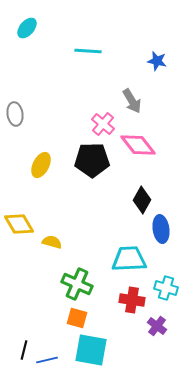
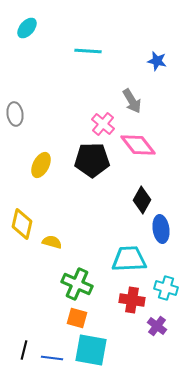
yellow diamond: moved 3 px right; rotated 44 degrees clockwise
blue line: moved 5 px right, 2 px up; rotated 20 degrees clockwise
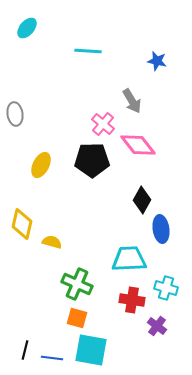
black line: moved 1 px right
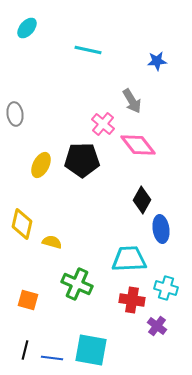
cyan line: moved 1 px up; rotated 8 degrees clockwise
blue star: rotated 18 degrees counterclockwise
black pentagon: moved 10 px left
orange square: moved 49 px left, 18 px up
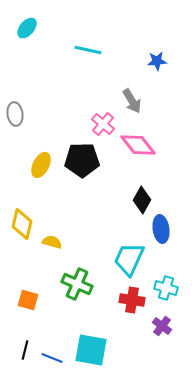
cyan trapezoid: rotated 63 degrees counterclockwise
purple cross: moved 5 px right
blue line: rotated 15 degrees clockwise
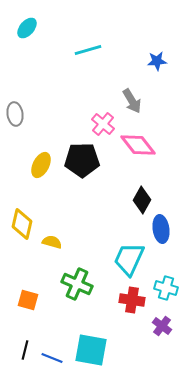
cyan line: rotated 28 degrees counterclockwise
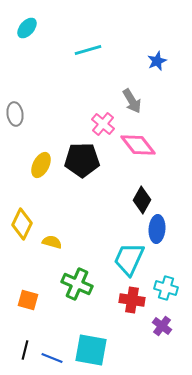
blue star: rotated 18 degrees counterclockwise
yellow diamond: rotated 12 degrees clockwise
blue ellipse: moved 4 px left; rotated 12 degrees clockwise
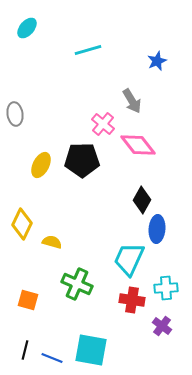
cyan cross: rotated 20 degrees counterclockwise
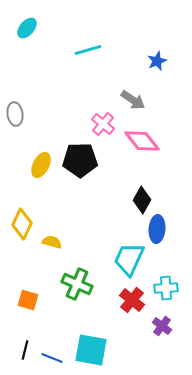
gray arrow: moved 1 px right, 1 px up; rotated 25 degrees counterclockwise
pink diamond: moved 4 px right, 4 px up
black pentagon: moved 2 px left
red cross: rotated 30 degrees clockwise
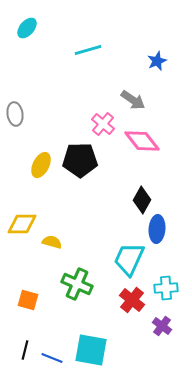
yellow diamond: rotated 64 degrees clockwise
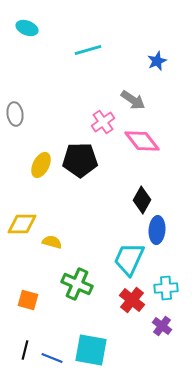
cyan ellipse: rotated 70 degrees clockwise
pink cross: moved 2 px up; rotated 15 degrees clockwise
blue ellipse: moved 1 px down
